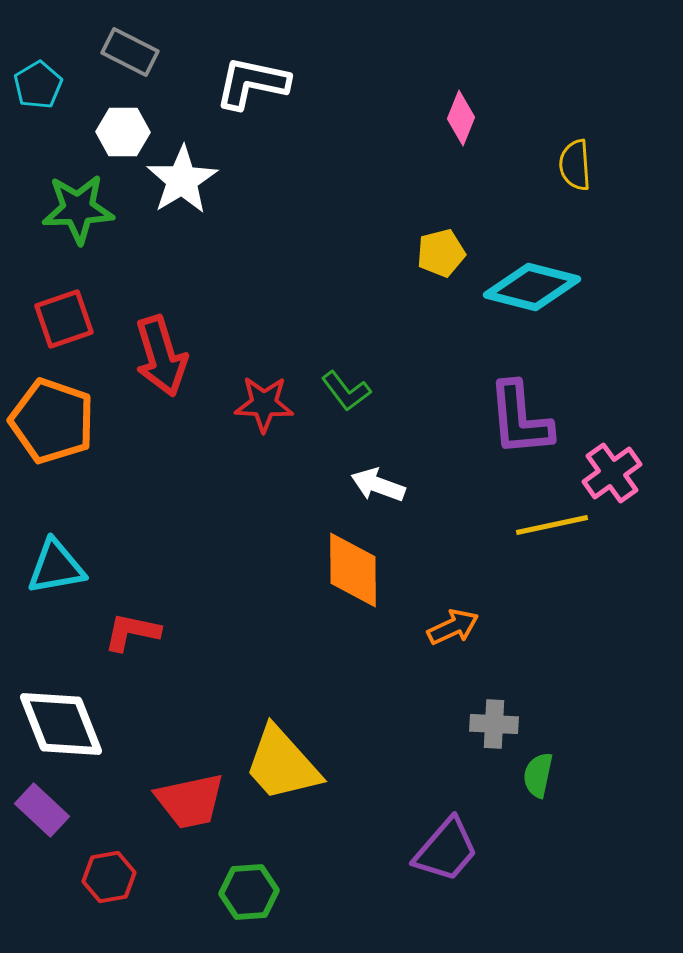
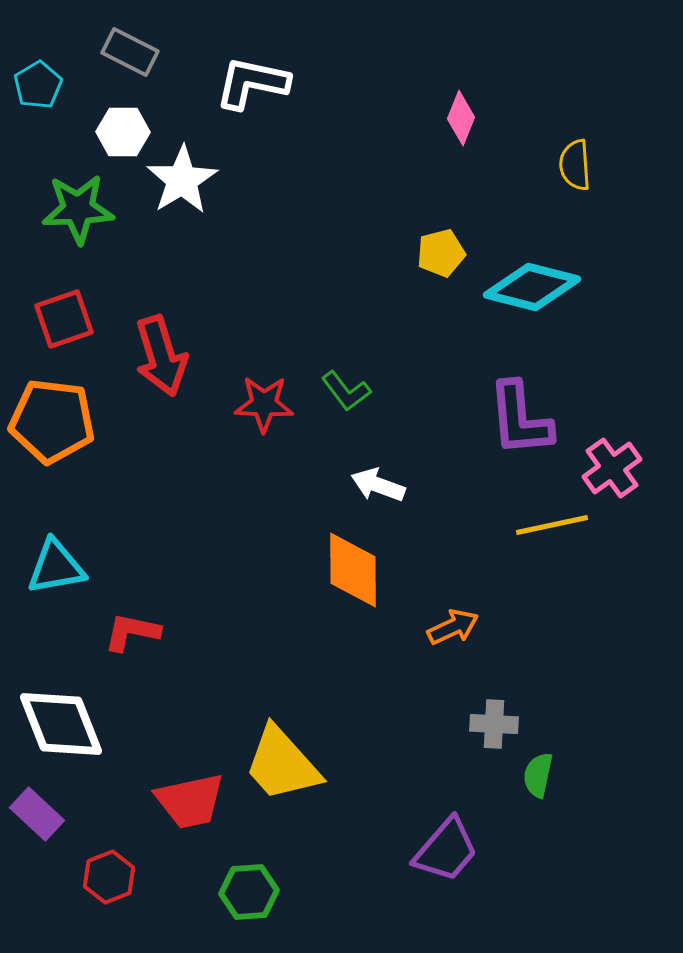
orange pentagon: rotated 12 degrees counterclockwise
pink cross: moved 5 px up
purple rectangle: moved 5 px left, 4 px down
red hexagon: rotated 12 degrees counterclockwise
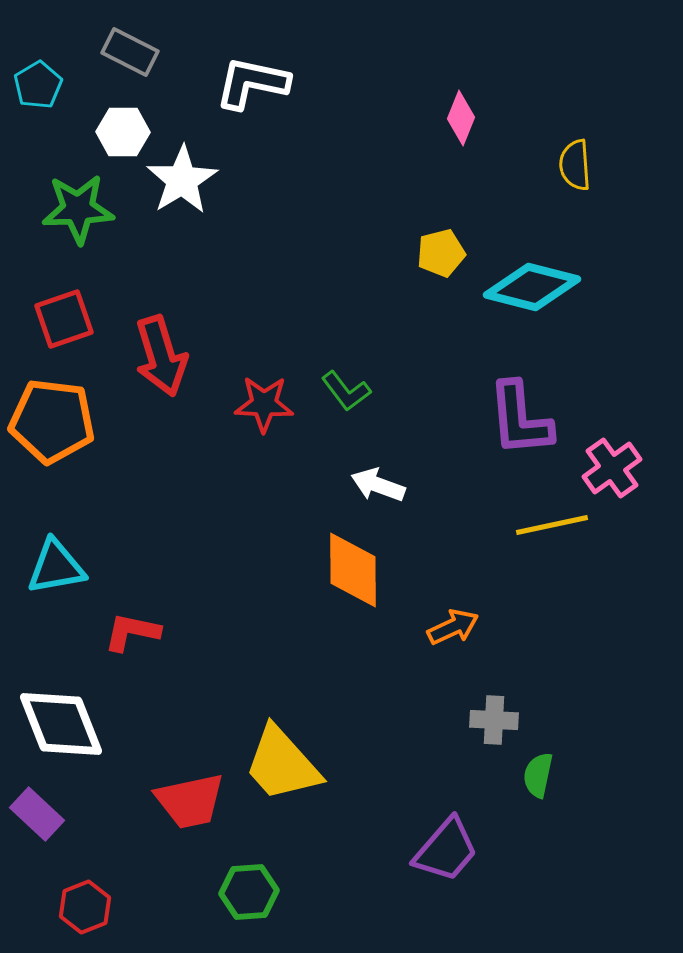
gray cross: moved 4 px up
red hexagon: moved 24 px left, 30 px down
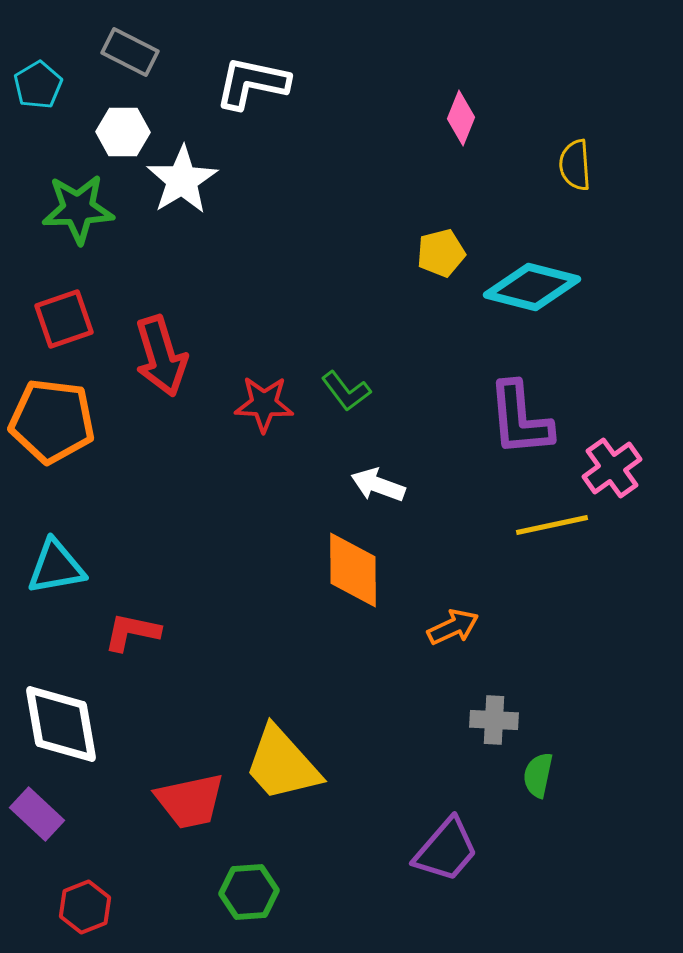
white diamond: rotated 12 degrees clockwise
